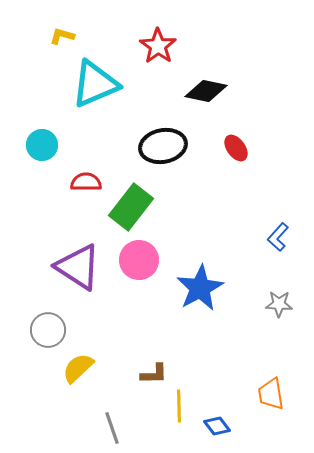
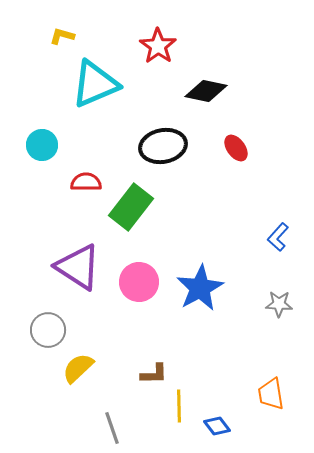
pink circle: moved 22 px down
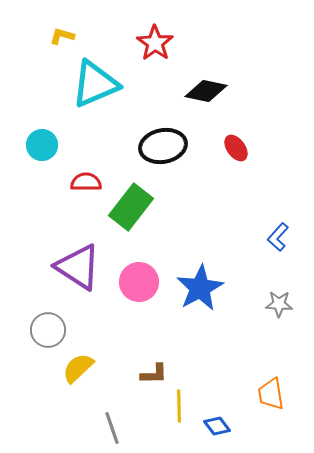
red star: moved 3 px left, 3 px up
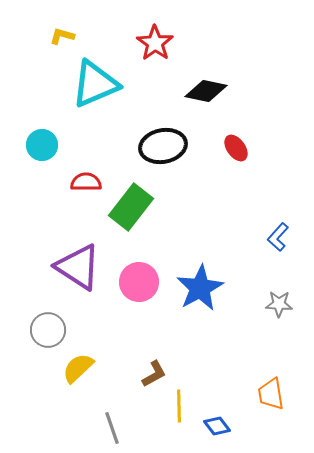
brown L-shape: rotated 28 degrees counterclockwise
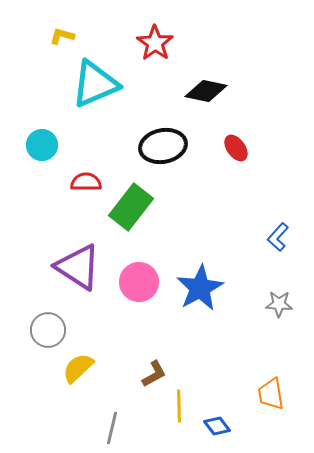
gray line: rotated 32 degrees clockwise
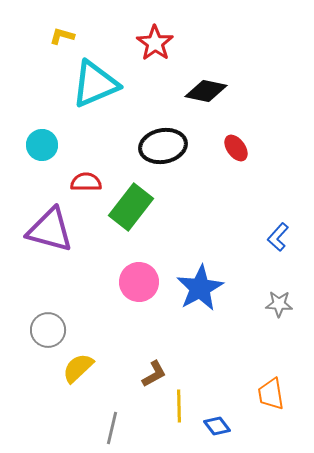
purple triangle: moved 28 px left, 37 px up; rotated 18 degrees counterclockwise
